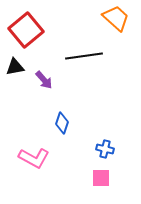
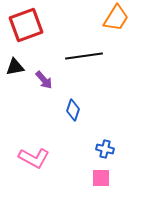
orange trapezoid: rotated 80 degrees clockwise
red square: moved 5 px up; rotated 20 degrees clockwise
blue diamond: moved 11 px right, 13 px up
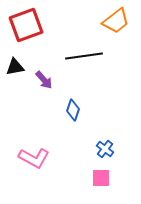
orange trapezoid: moved 3 px down; rotated 20 degrees clockwise
blue cross: rotated 24 degrees clockwise
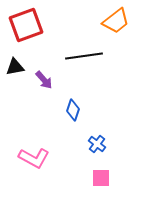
blue cross: moved 8 px left, 5 px up
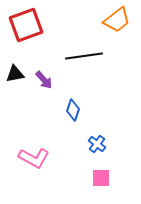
orange trapezoid: moved 1 px right, 1 px up
black triangle: moved 7 px down
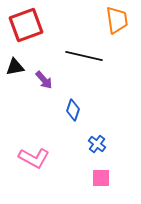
orange trapezoid: rotated 60 degrees counterclockwise
black line: rotated 21 degrees clockwise
black triangle: moved 7 px up
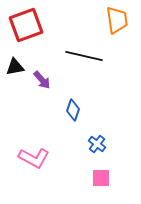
purple arrow: moved 2 px left
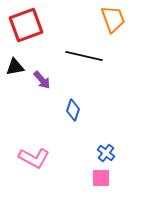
orange trapezoid: moved 4 px left, 1 px up; rotated 12 degrees counterclockwise
blue cross: moved 9 px right, 9 px down
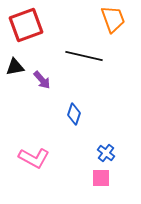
blue diamond: moved 1 px right, 4 px down
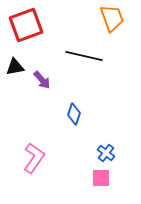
orange trapezoid: moved 1 px left, 1 px up
pink L-shape: rotated 84 degrees counterclockwise
